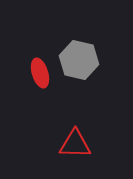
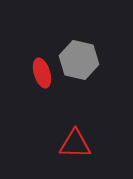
red ellipse: moved 2 px right
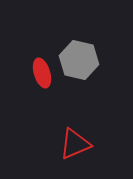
red triangle: rotated 24 degrees counterclockwise
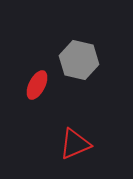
red ellipse: moved 5 px left, 12 px down; rotated 44 degrees clockwise
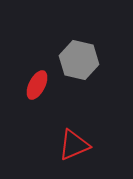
red triangle: moved 1 px left, 1 px down
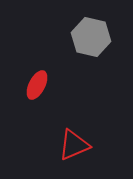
gray hexagon: moved 12 px right, 23 px up
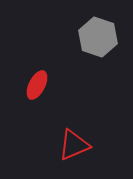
gray hexagon: moved 7 px right; rotated 6 degrees clockwise
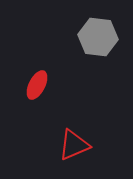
gray hexagon: rotated 12 degrees counterclockwise
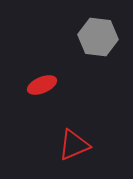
red ellipse: moved 5 px right; rotated 40 degrees clockwise
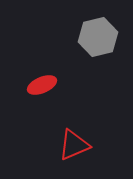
gray hexagon: rotated 21 degrees counterclockwise
